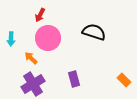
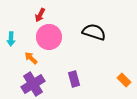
pink circle: moved 1 px right, 1 px up
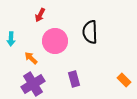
black semicircle: moved 4 px left; rotated 110 degrees counterclockwise
pink circle: moved 6 px right, 4 px down
